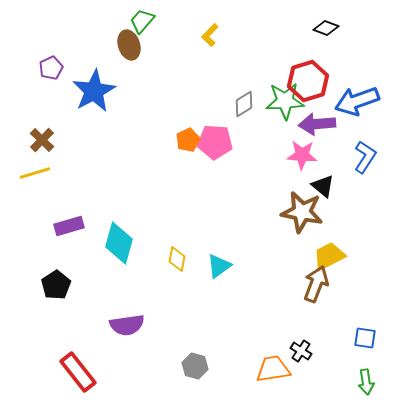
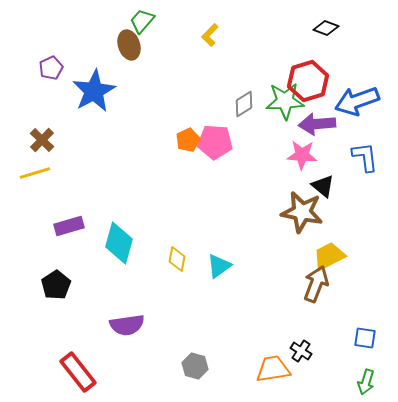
blue L-shape: rotated 40 degrees counterclockwise
green arrow: rotated 25 degrees clockwise
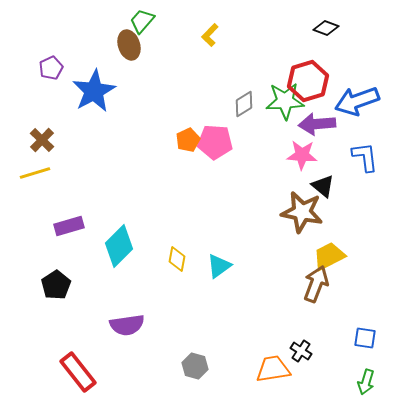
cyan diamond: moved 3 px down; rotated 30 degrees clockwise
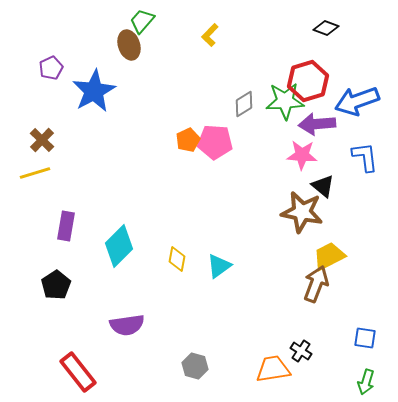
purple rectangle: moved 3 px left; rotated 64 degrees counterclockwise
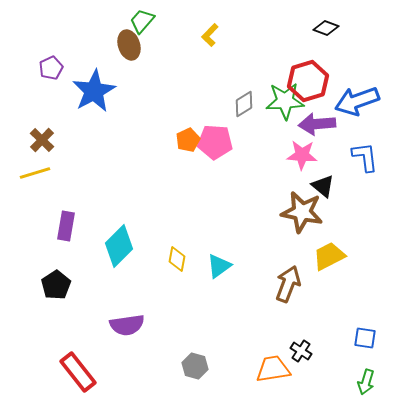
brown arrow: moved 28 px left
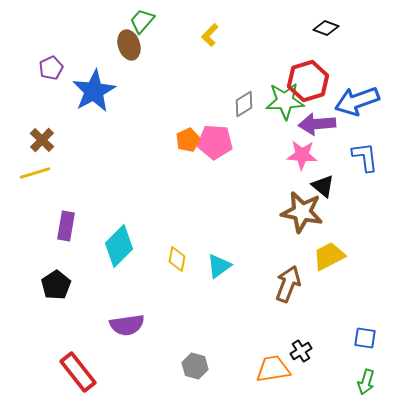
black cross: rotated 25 degrees clockwise
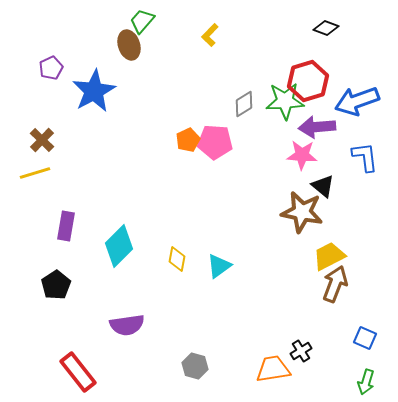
purple arrow: moved 3 px down
brown arrow: moved 47 px right
blue square: rotated 15 degrees clockwise
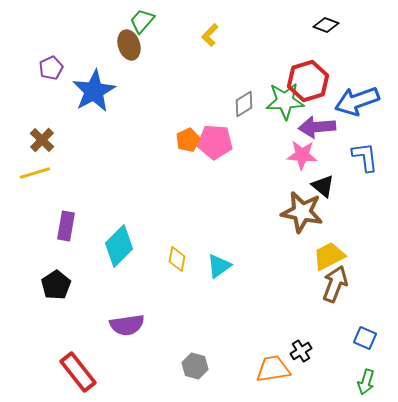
black diamond: moved 3 px up
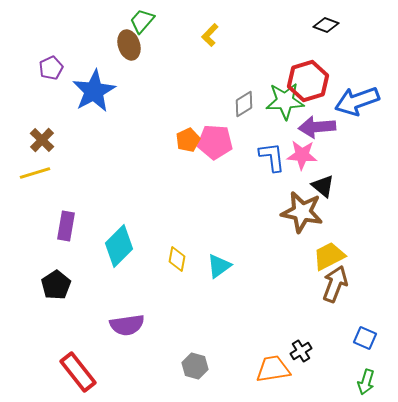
blue L-shape: moved 93 px left
